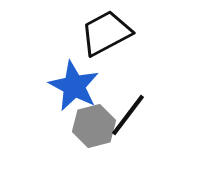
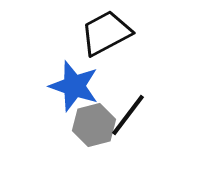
blue star: rotated 9 degrees counterclockwise
gray hexagon: moved 1 px up
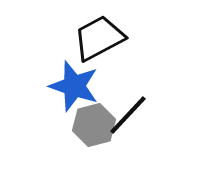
black trapezoid: moved 7 px left, 5 px down
black line: rotated 6 degrees clockwise
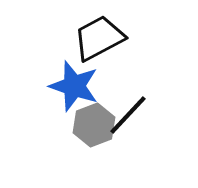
gray hexagon: rotated 6 degrees counterclockwise
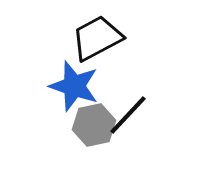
black trapezoid: moved 2 px left
gray hexagon: rotated 9 degrees clockwise
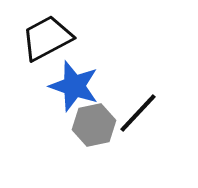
black trapezoid: moved 50 px left
black line: moved 10 px right, 2 px up
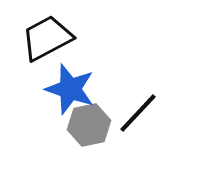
blue star: moved 4 px left, 3 px down
gray hexagon: moved 5 px left
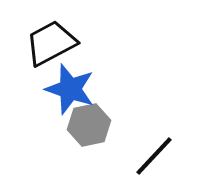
black trapezoid: moved 4 px right, 5 px down
black line: moved 16 px right, 43 px down
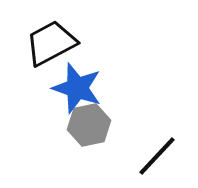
blue star: moved 7 px right, 1 px up
black line: moved 3 px right
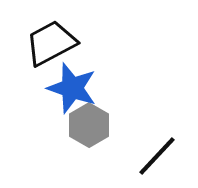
blue star: moved 5 px left
gray hexagon: rotated 18 degrees counterclockwise
